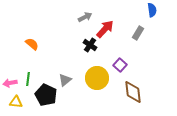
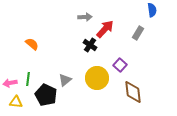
gray arrow: rotated 24 degrees clockwise
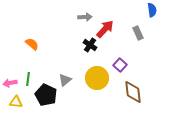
gray rectangle: rotated 56 degrees counterclockwise
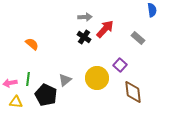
gray rectangle: moved 5 px down; rotated 24 degrees counterclockwise
black cross: moved 6 px left, 8 px up
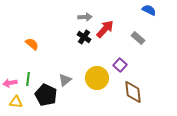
blue semicircle: moved 3 px left; rotated 56 degrees counterclockwise
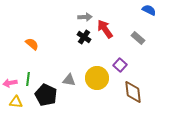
red arrow: rotated 78 degrees counterclockwise
gray triangle: moved 4 px right; rotated 48 degrees clockwise
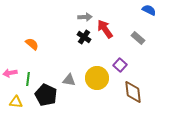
pink arrow: moved 10 px up
